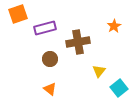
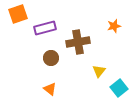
orange star: rotated 16 degrees clockwise
brown circle: moved 1 px right, 1 px up
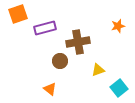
orange star: moved 4 px right
brown circle: moved 9 px right, 3 px down
yellow triangle: moved 1 px left, 1 px up; rotated 32 degrees clockwise
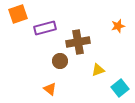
cyan square: moved 1 px right
